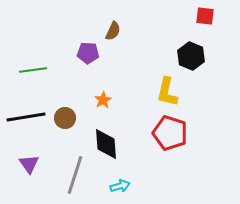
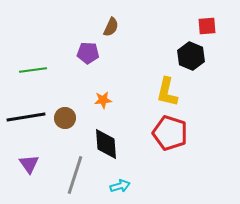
red square: moved 2 px right, 10 px down; rotated 12 degrees counterclockwise
brown semicircle: moved 2 px left, 4 px up
orange star: rotated 24 degrees clockwise
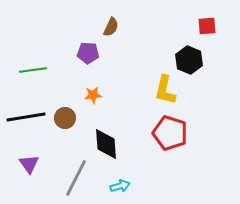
black hexagon: moved 2 px left, 4 px down
yellow L-shape: moved 2 px left, 2 px up
orange star: moved 10 px left, 5 px up
gray line: moved 1 px right, 3 px down; rotated 9 degrees clockwise
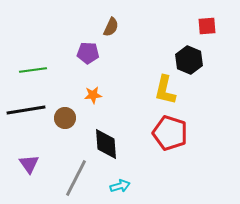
black line: moved 7 px up
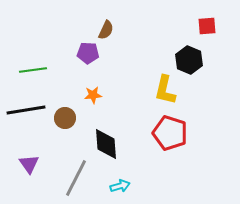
brown semicircle: moved 5 px left, 3 px down
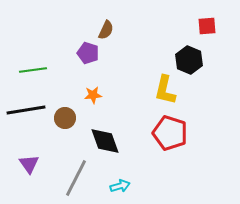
purple pentagon: rotated 15 degrees clockwise
black diamond: moved 1 px left, 3 px up; rotated 16 degrees counterclockwise
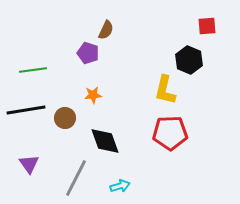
red pentagon: rotated 20 degrees counterclockwise
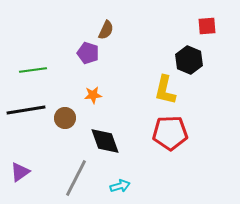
purple triangle: moved 9 px left, 8 px down; rotated 30 degrees clockwise
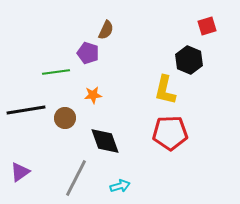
red square: rotated 12 degrees counterclockwise
green line: moved 23 px right, 2 px down
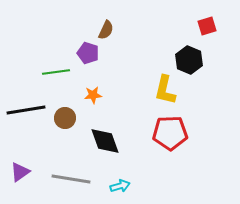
gray line: moved 5 px left, 1 px down; rotated 72 degrees clockwise
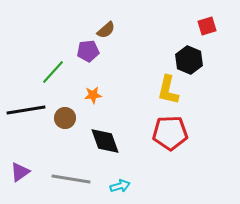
brown semicircle: rotated 24 degrees clockwise
purple pentagon: moved 2 px up; rotated 25 degrees counterclockwise
green line: moved 3 px left; rotated 40 degrees counterclockwise
yellow L-shape: moved 3 px right
